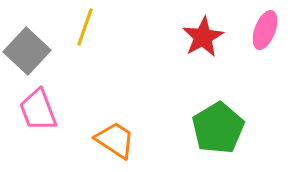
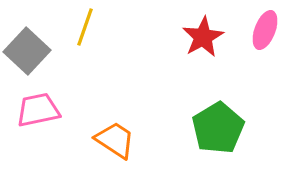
pink trapezoid: rotated 99 degrees clockwise
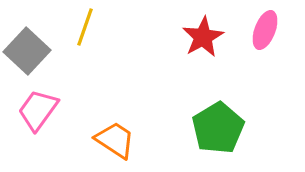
pink trapezoid: rotated 42 degrees counterclockwise
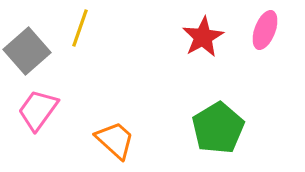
yellow line: moved 5 px left, 1 px down
gray square: rotated 6 degrees clockwise
orange trapezoid: rotated 9 degrees clockwise
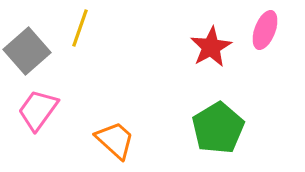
red star: moved 8 px right, 10 px down
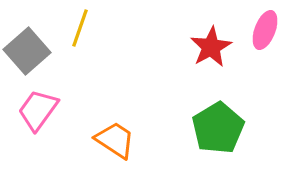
orange trapezoid: rotated 9 degrees counterclockwise
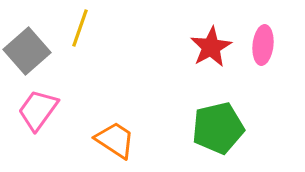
pink ellipse: moved 2 px left, 15 px down; rotated 15 degrees counterclockwise
green pentagon: rotated 18 degrees clockwise
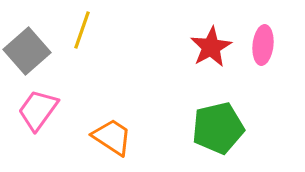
yellow line: moved 2 px right, 2 px down
orange trapezoid: moved 3 px left, 3 px up
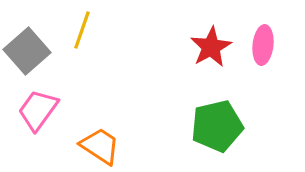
green pentagon: moved 1 px left, 2 px up
orange trapezoid: moved 12 px left, 9 px down
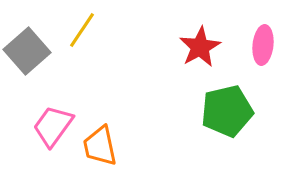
yellow line: rotated 15 degrees clockwise
red star: moved 11 px left
pink trapezoid: moved 15 px right, 16 px down
green pentagon: moved 10 px right, 15 px up
orange trapezoid: rotated 135 degrees counterclockwise
